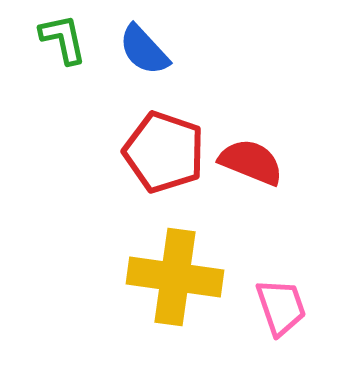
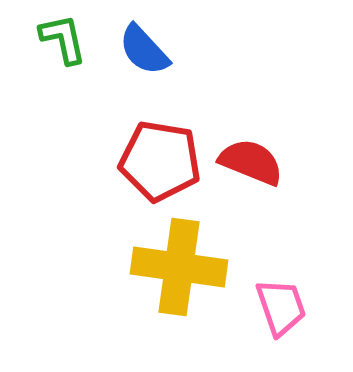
red pentagon: moved 4 px left, 9 px down; rotated 10 degrees counterclockwise
yellow cross: moved 4 px right, 10 px up
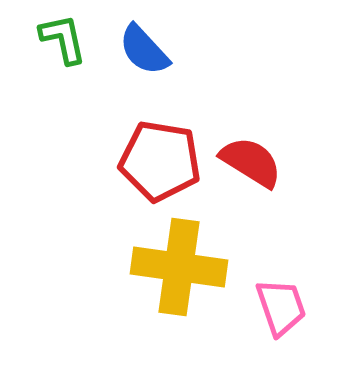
red semicircle: rotated 10 degrees clockwise
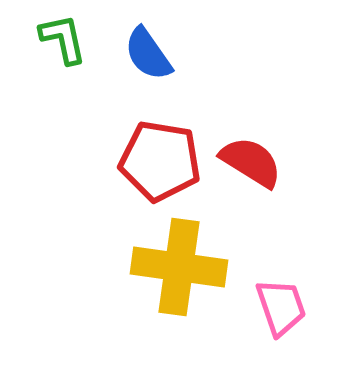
blue semicircle: moved 4 px right, 4 px down; rotated 8 degrees clockwise
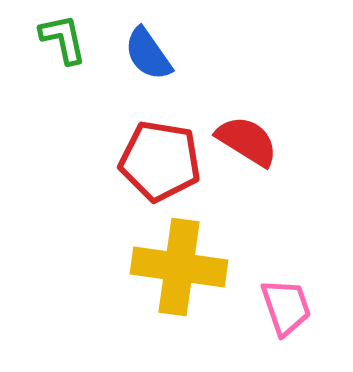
red semicircle: moved 4 px left, 21 px up
pink trapezoid: moved 5 px right
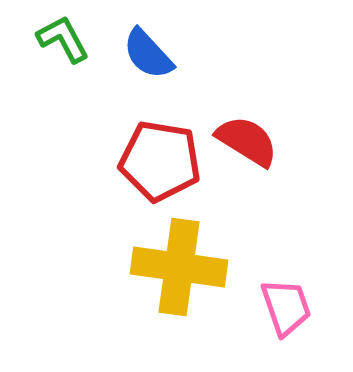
green L-shape: rotated 16 degrees counterclockwise
blue semicircle: rotated 8 degrees counterclockwise
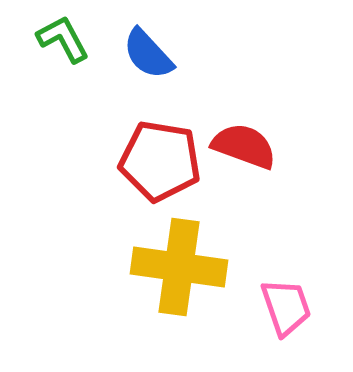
red semicircle: moved 3 px left, 5 px down; rotated 12 degrees counterclockwise
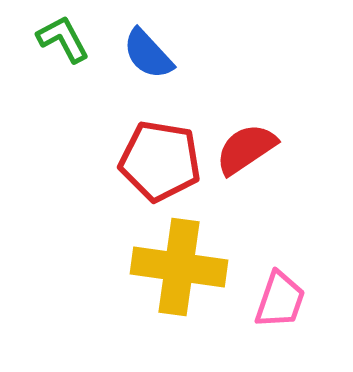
red semicircle: moved 2 px right, 3 px down; rotated 54 degrees counterclockwise
pink trapezoid: moved 6 px left, 7 px up; rotated 38 degrees clockwise
